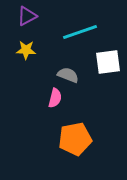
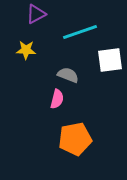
purple triangle: moved 9 px right, 2 px up
white square: moved 2 px right, 2 px up
pink semicircle: moved 2 px right, 1 px down
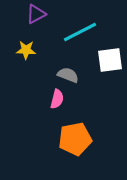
cyan line: rotated 8 degrees counterclockwise
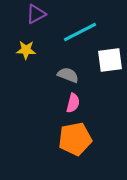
pink semicircle: moved 16 px right, 4 px down
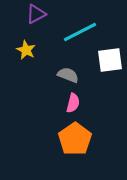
yellow star: rotated 24 degrees clockwise
orange pentagon: rotated 24 degrees counterclockwise
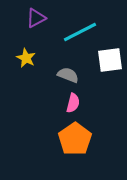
purple triangle: moved 4 px down
yellow star: moved 8 px down
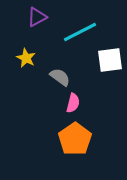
purple triangle: moved 1 px right, 1 px up
gray semicircle: moved 8 px left, 2 px down; rotated 15 degrees clockwise
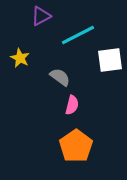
purple triangle: moved 4 px right, 1 px up
cyan line: moved 2 px left, 3 px down
yellow star: moved 6 px left
pink semicircle: moved 1 px left, 2 px down
orange pentagon: moved 1 px right, 7 px down
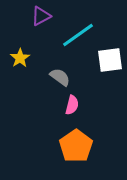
cyan line: rotated 8 degrees counterclockwise
yellow star: rotated 12 degrees clockwise
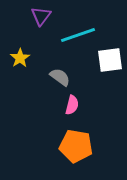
purple triangle: rotated 25 degrees counterclockwise
cyan line: rotated 16 degrees clockwise
orange pentagon: rotated 28 degrees counterclockwise
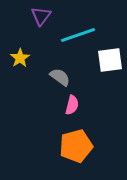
orange pentagon: rotated 24 degrees counterclockwise
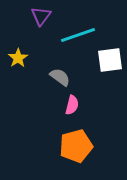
yellow star: moved 2 px left
